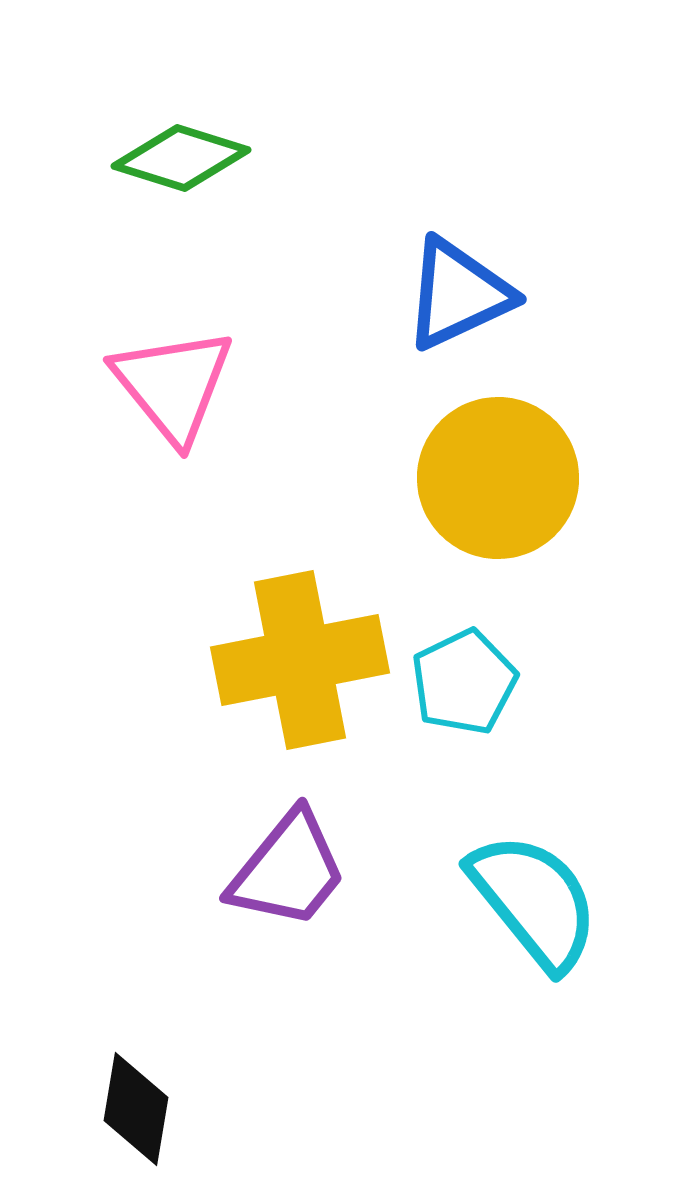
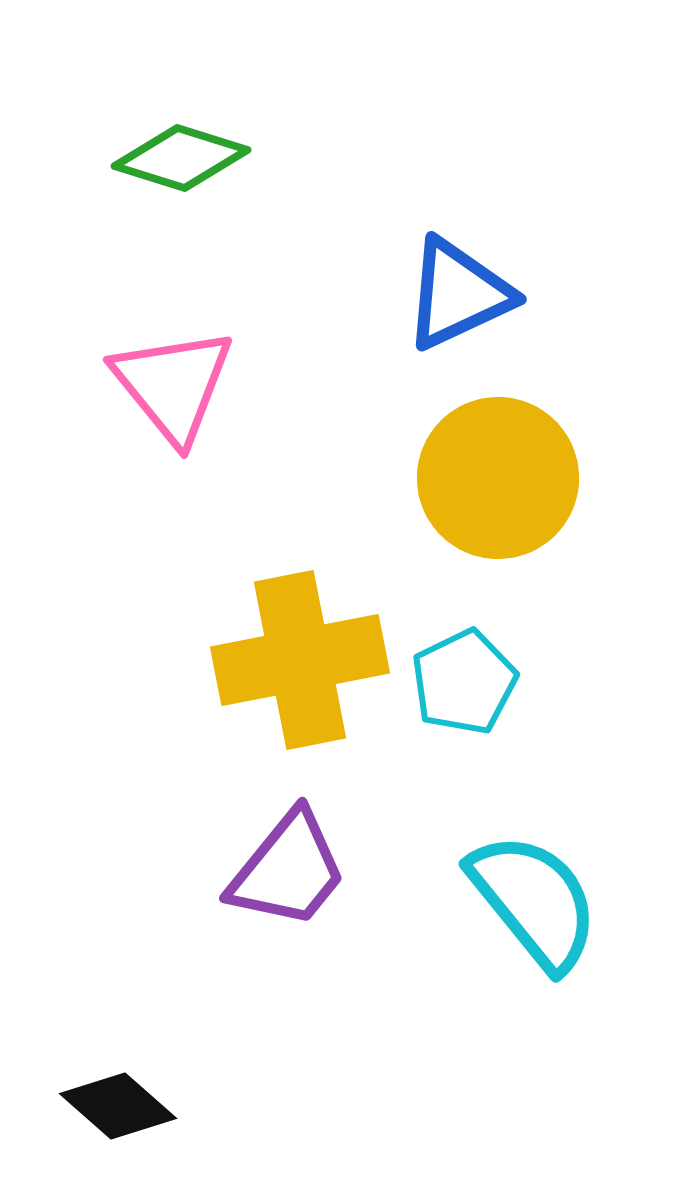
black diamond: moved 18 px left, 3 px up; rotated 58 degrees counterclockwise
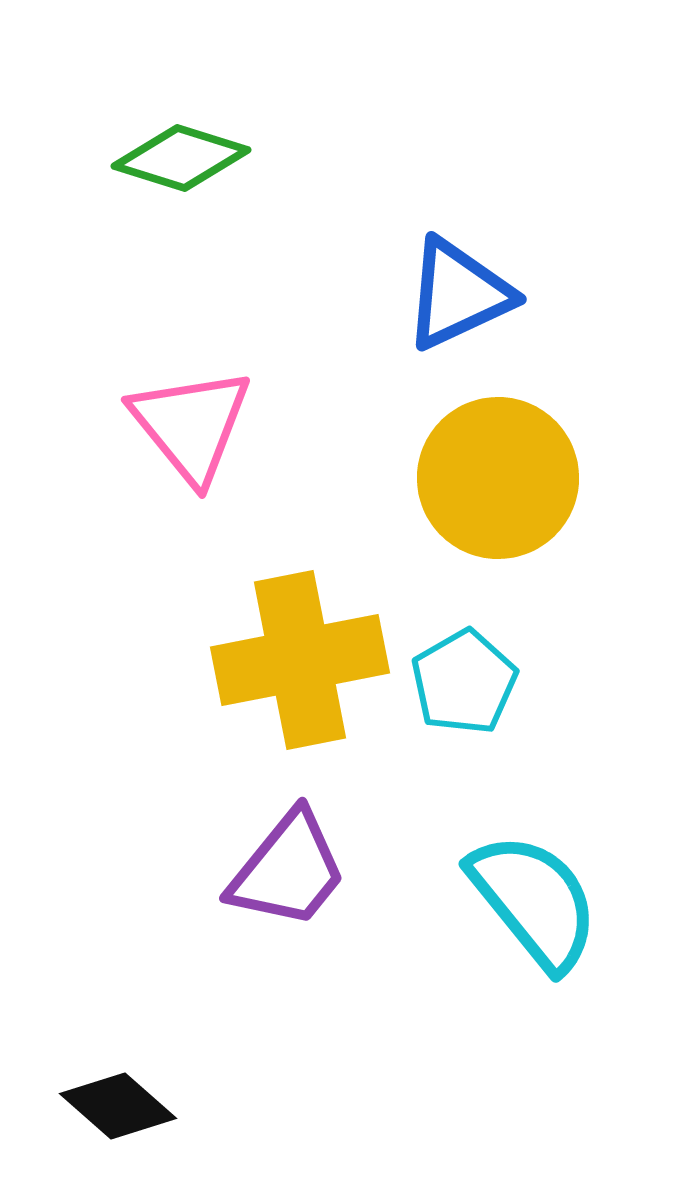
pink triangle: moved 18 px right, 40 px down
cyan pentagon: rotated 4 degrees counterclockwise
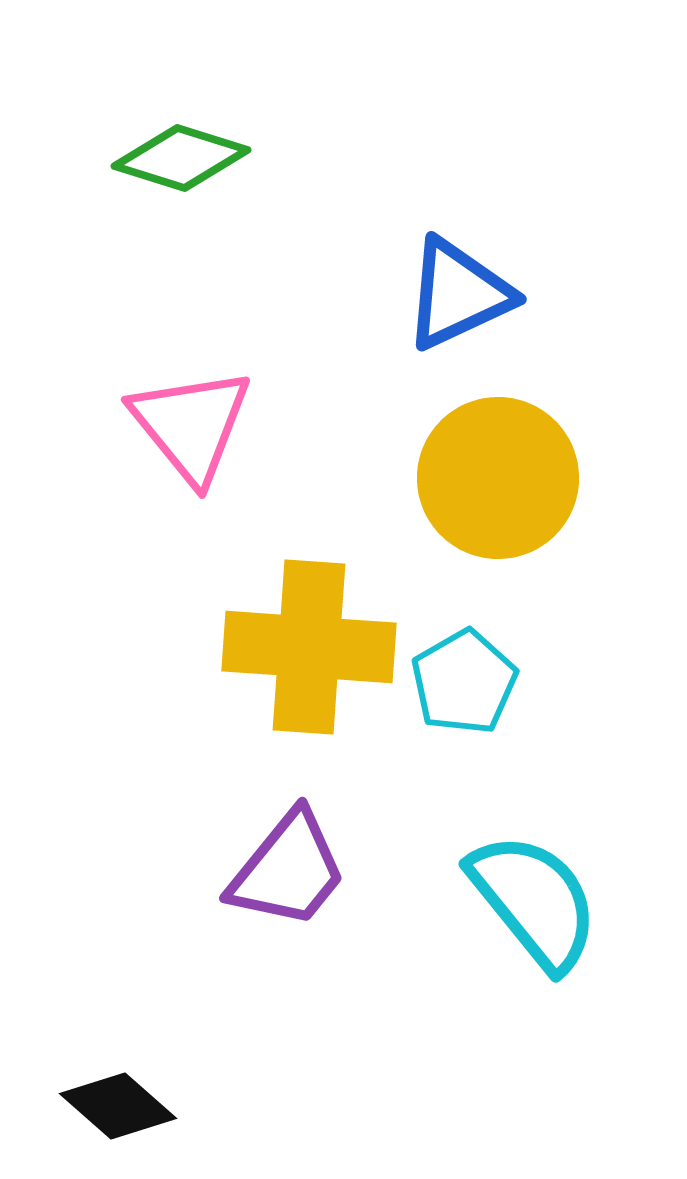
yellow cross: moved 9 px right, 13 px up; rotated 15 degrees clockwise
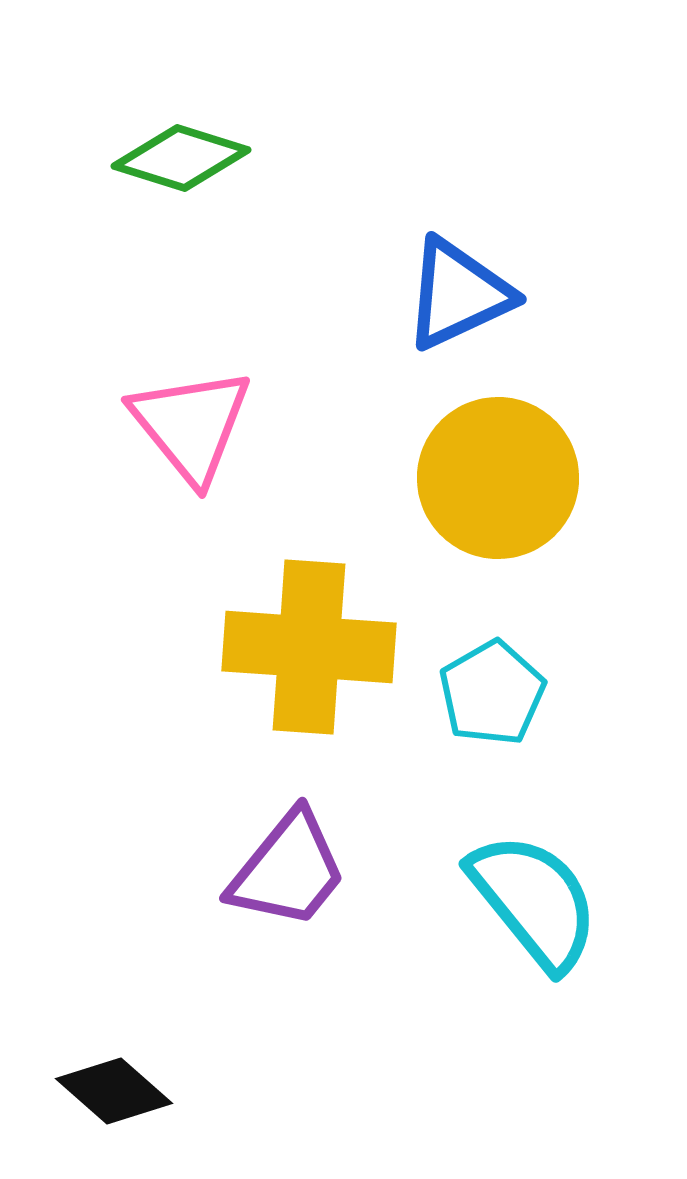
cyan pentagon: moved 28 px right, 11 px down
black diamond: moved 4 px left, 15 px up
